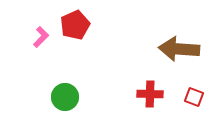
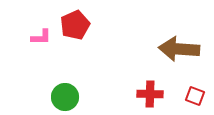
pink L-shape: rotated 45 degrees clockwise
red square: moved 1 px right, 1 px up
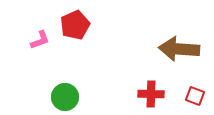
pink L-shape: moved 1 px left, 3 px down; rotated 20 degrees counterclockwise
red cross: moved 1 px right
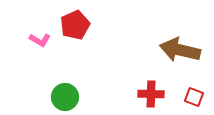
pink L-shape: rotated 50 degrees clockwise
brown arrow: moved 1 px right, 1 px down; rotated 9 degrees clockwise
red square: moved 1 px left, 1 px down
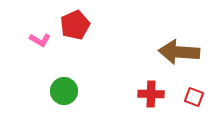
brown arrow: moved 1 px left, 2 px down; rotated 9 degrees counterclockwise
green circle: moved 1 px left, 6 px up
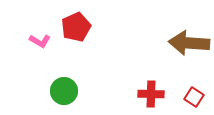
red pentagon: moved 1 px right, 2 px down
pink L-shape: moved 1 px down
brown arrow: moved 10 px right, 9 px up
red square: rotated 12 degrees clockwise
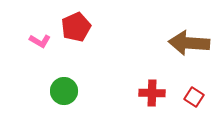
red cross: moved 1 px right, 1 px up
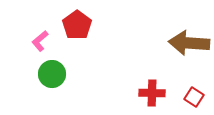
red pentagon: moved 1 px right, 2 px up; rotated 12 degrees counterclockwise
pink L-shape: rotated 110 degrees clockwise
green circle: moved 12 px left, 17 px up
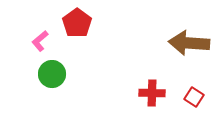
red pentagon: moved 2 px up
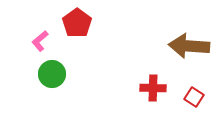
brown arrow: moved 3 px down
red cross: moved 1 px right, 5 px up
